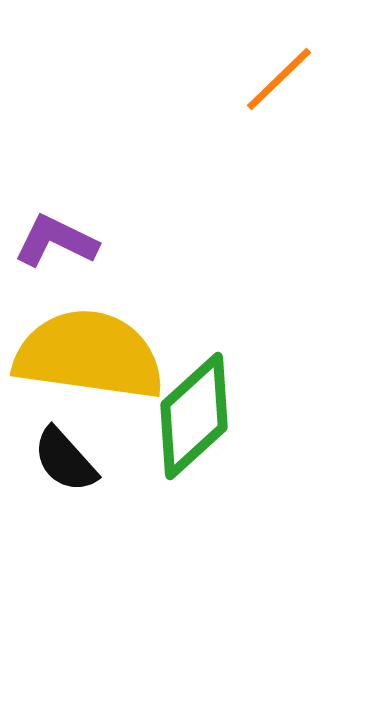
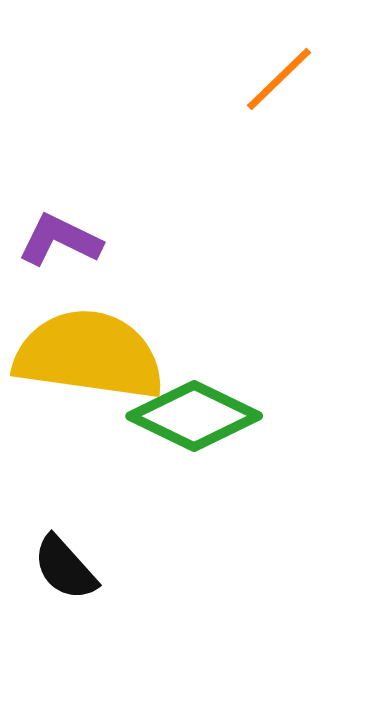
purple L-shape: moved 4 px right, 1 px up
green diamond: rotated 68 degrees clockwise
black semicircle: moved 108 px down
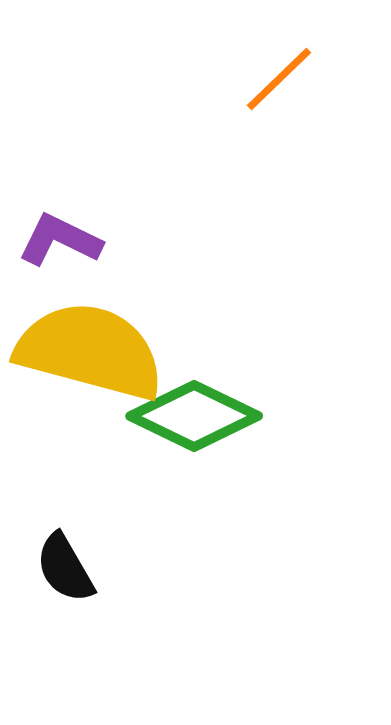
yellow semicircle: moved 1 px right, 4 px up; rotated 7 degrees clockwise
black semicircle: rotated 12 degrees clockwise
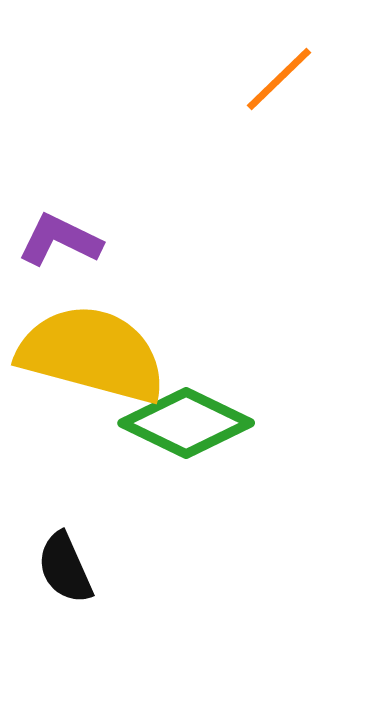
yellow semicircle: moved 2 px right, 3 px down
green diamond: moved 8 px left, 7 px down
black semicircle: rotated 6 degrees clockwise
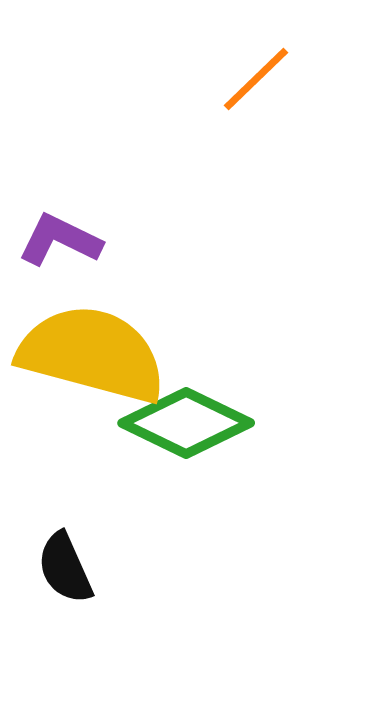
orange line: moved 23 px left
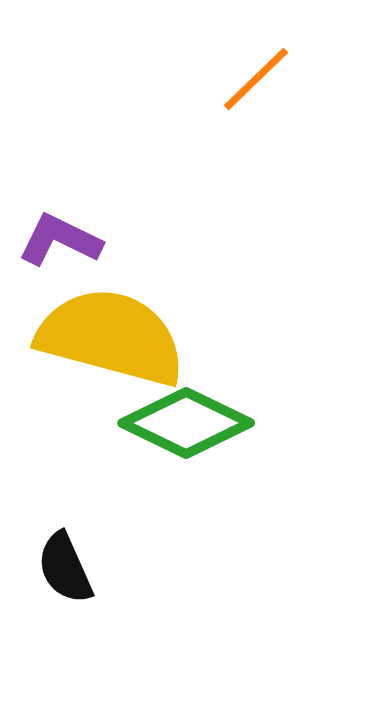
yellow semicircle: moved 19 px right, 17 px up
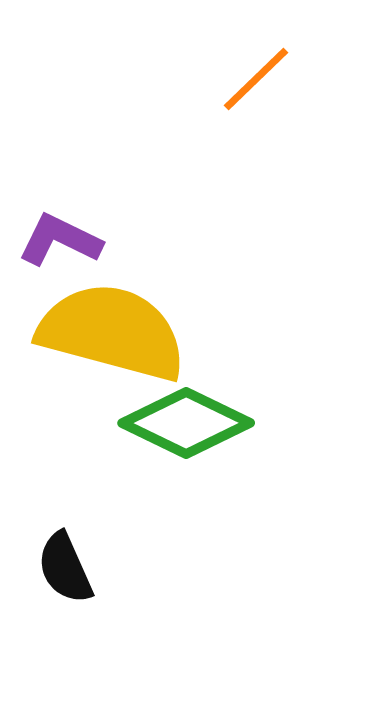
yellow semicircle: moved 1 px right, 5 px up
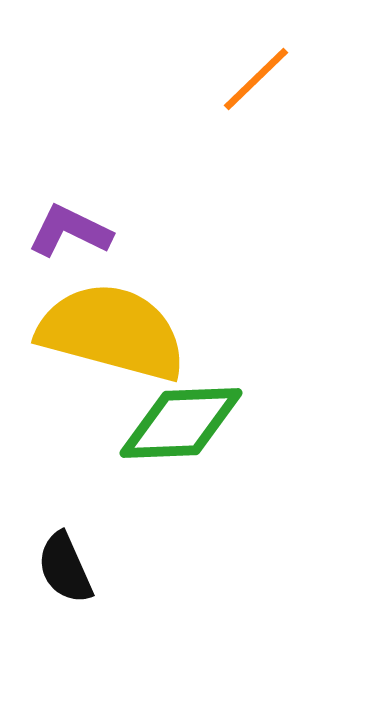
purple L-shape: moved 10 px right, 9 px up
green diamond: moved 5 px left; rotated 28 degrees counterclockwise
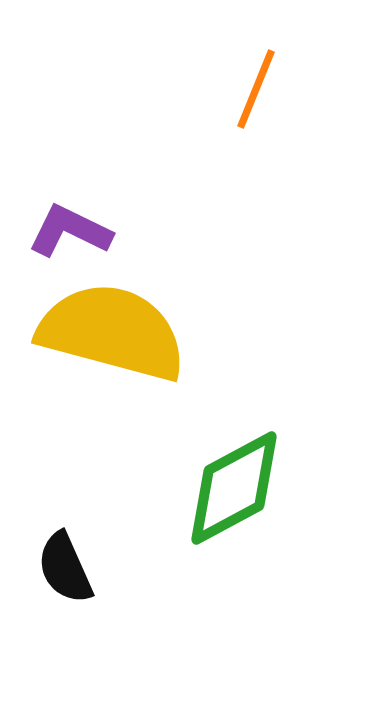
orange line: moved 10 px down; rotated 24 degrees counterclockwise
green diamond: moved 53 px right, 65 px down; rotated 26 degrees counterclockwise
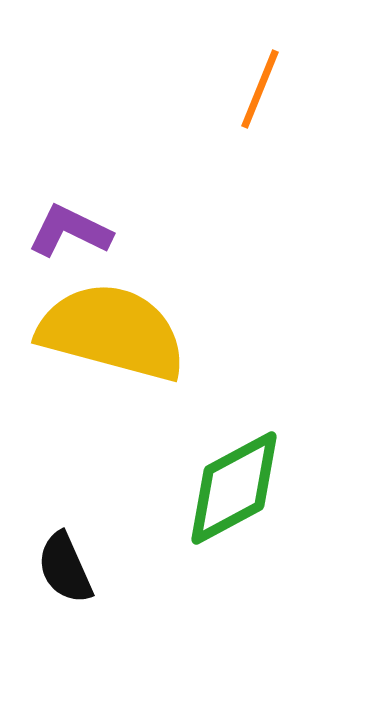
orange line: moved 4 px right
